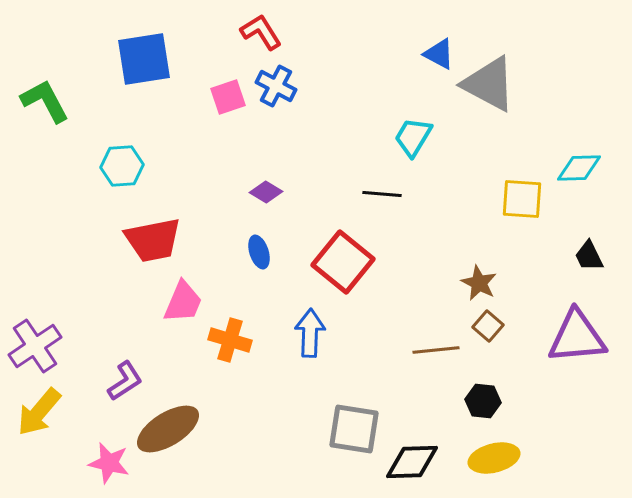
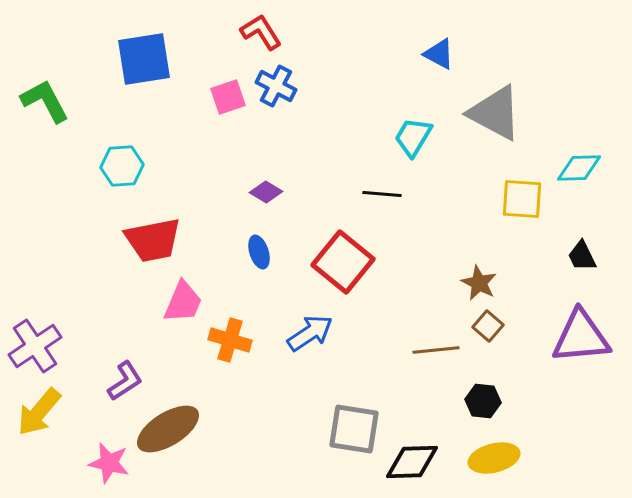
gray triangle: moved 6 px right, 29 px down
black trapezoid: moved 7 px left
blue arrow: rotated 54 degrees clockwise
purple triangle: moved 4 px right
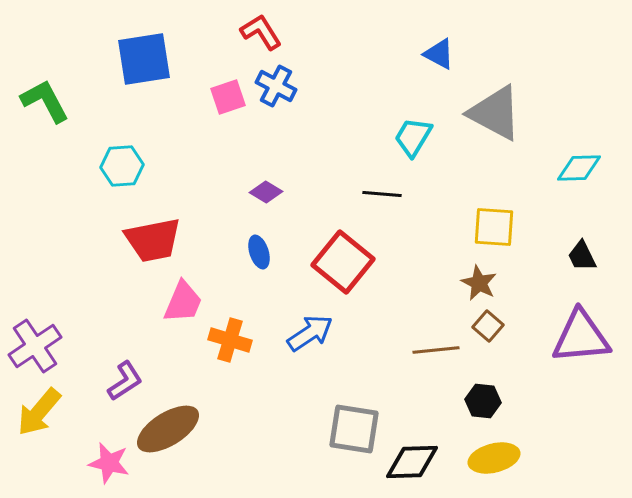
yellow square: moved 28 px left, 28 px down
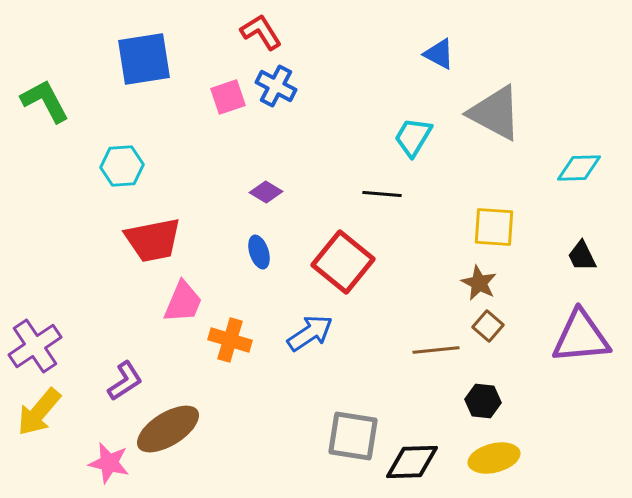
gray square: moved 1 px left, 7 px down
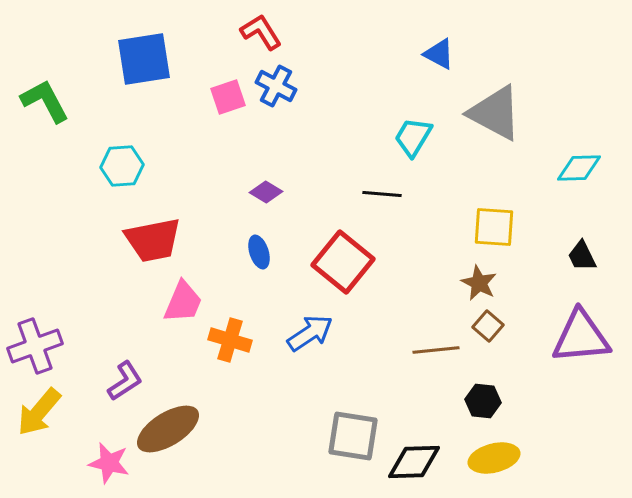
purple cross: rotated 14 degrees clockwise
black diamond: moved 2 px right
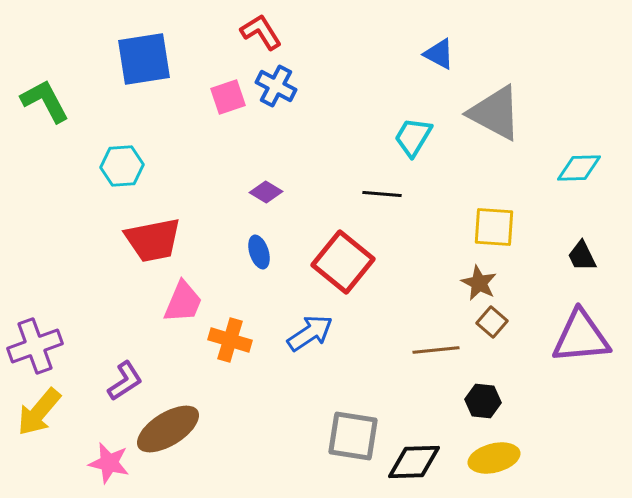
brown square: moved 4 px right, 4 px up
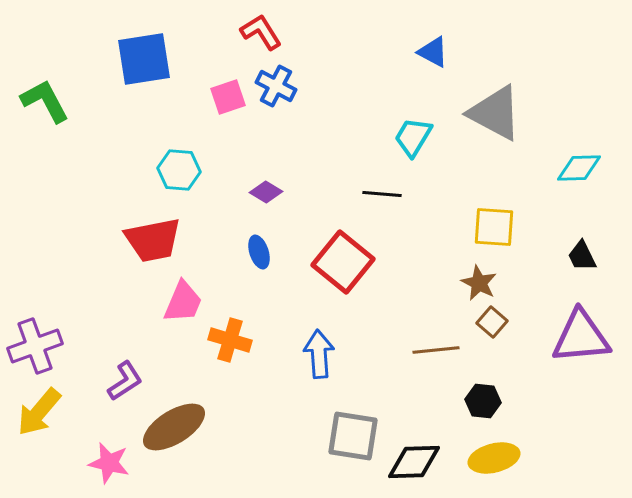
blue triangle: moved 6 px left, 2 px up
cyan hexagon: moved 57 px right, 4 px down; rotated 9 degrees clockwise
blue arrow: moved 9 px right, 21 px down; rotated 60 degrees counterclockwise
brown ellipse: moved 6 px right, 2 px up
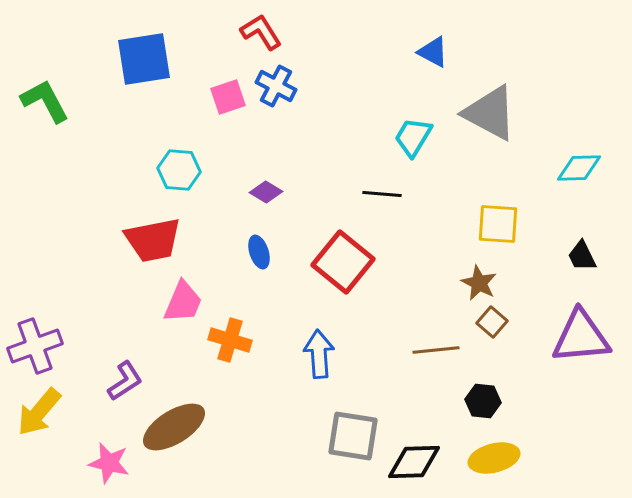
gray triangle: moved 5 px left
yellow square: moved 4 px right, 3 px up
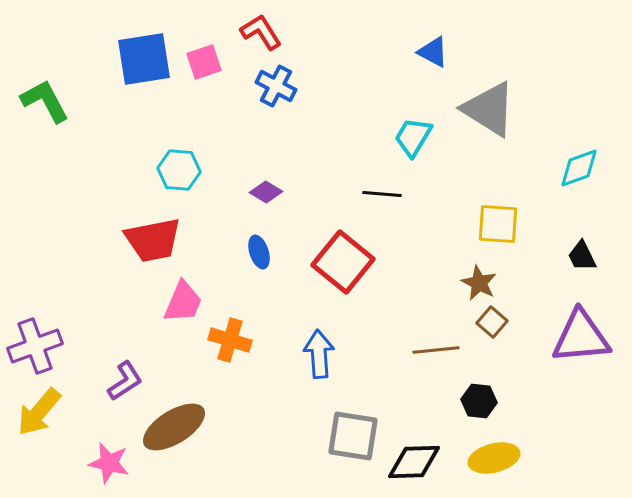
pink square: moved 24 px left, 35 px up
gray triangle: moved 1 px left, 4 px up; rotated 4 degrees clockwise
cyan diamond: rotated 18 degrees counterclockwise
black hexagon: moved 4 px left
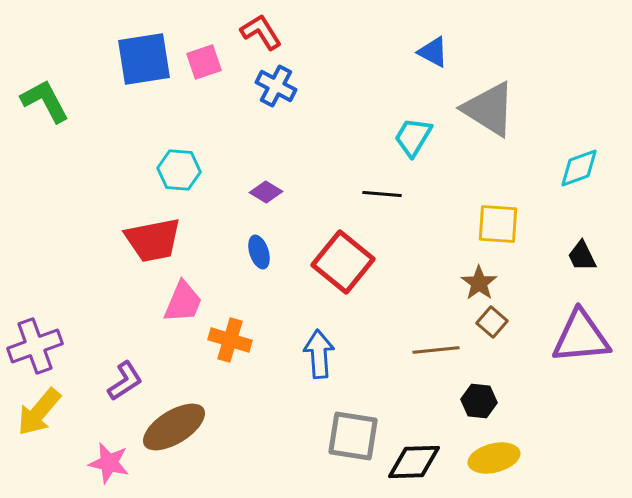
brown star: rotated 9 degrees clockwise
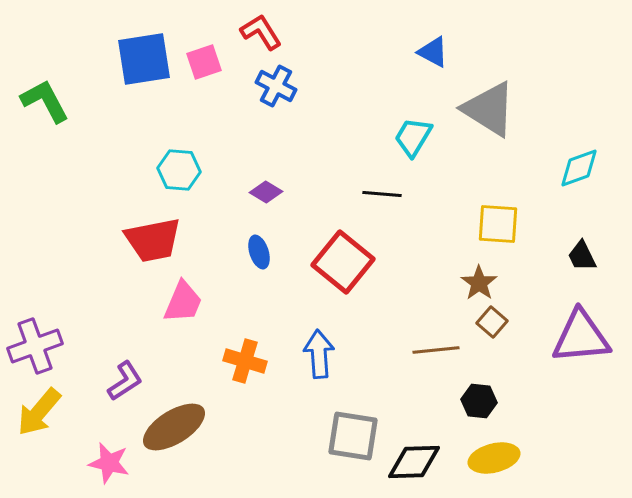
orange cross: moved 15 px right, 21 px down
